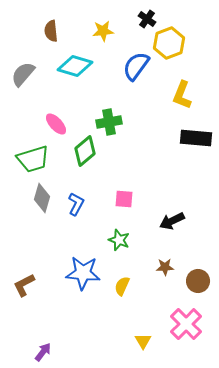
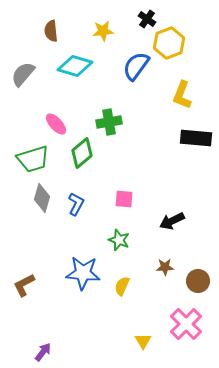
green diamond: moved 3 px left, 2 px down
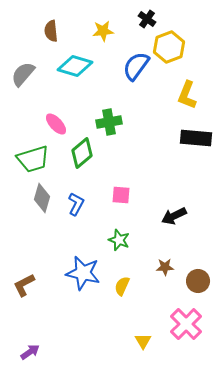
yellow hexagon: moved 4 px down
yellow L-shape: moved 5 px right
pink square: moved 3 px left, 4 px up
black arrow: moved 2 px right, 5 px up
blue star: rotated 8 degrees clockwise
purple arrow: moved 13 px left; rotated 18 degrees clockwise
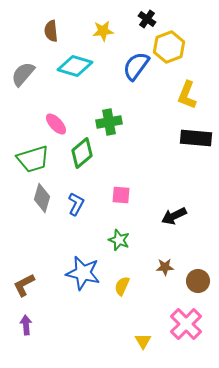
purple arrow: moved 4 px left, 27 px up; rotated 60 degrees counterclockwise
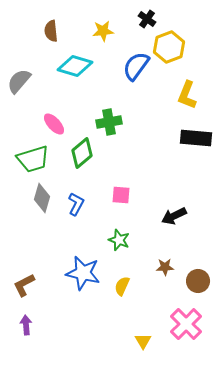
gray semicircle: moved 4 px left, 7 px down
pink ellipse: moved 2 px left
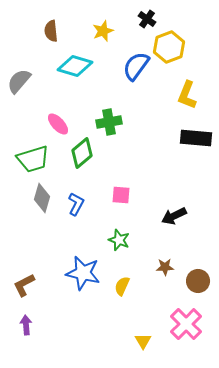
yellow star: rotated 15 degrees counterclockwise
pink ellipse: moved 4 px right
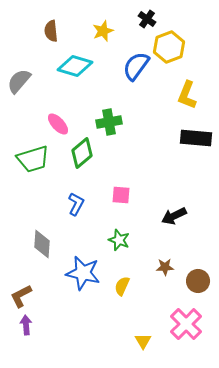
gray diamond: moved 46 px down; rotated 12 degrees counterclockwise
brown L-shape: moved 3 px left, 11 px down
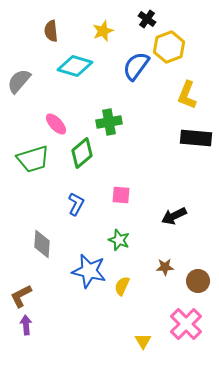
pink ellipse: moved 2 px left
blue star: moved 6 px right, 2 px up
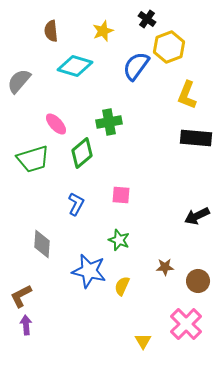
black arrow: moved 23 px right
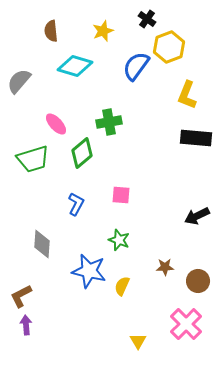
yellow triangle: moved 5 px left
